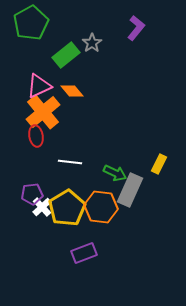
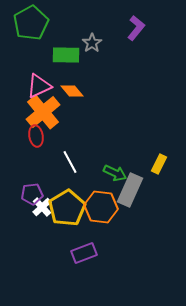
green rectangle: rotated 40 degrees clockwise
white line: rotated 55 degrees clockwise
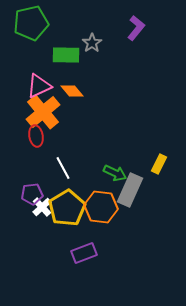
green pentagon: rotated 16 degrees clockwise
white line: moved 7 px left, 6 px down
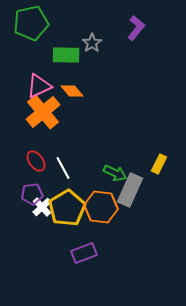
red ellipse: moved 25 px down; rotated 25 degrees counterclockwise
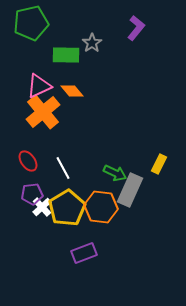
red ellipse: moved 8 px left
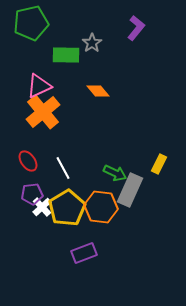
orange diamond: moved 26 px right
